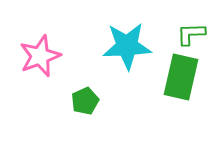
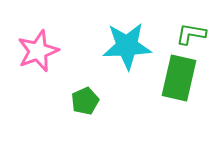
green L-shape: rotated 12 degrees clockwise
pink star: moved 2 px left, 5 px up
green rectangle: moved 2 px left, 1 px down
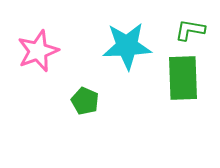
green L-shape: moved 1 px left, 4 px up
green rectangle: moved 4 px right; rotated 15 degrees counterclockwise
green pentagon: rotated 24 degrees counterclockwise
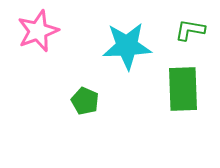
pink star: moved 20 px up
green rectangle: moved 11 px down
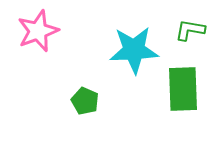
cyan star: moved 7 px right, 4 px down
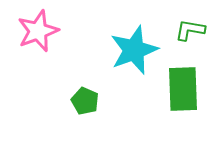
cyan star: rotated 18 degrees counterclockwise
